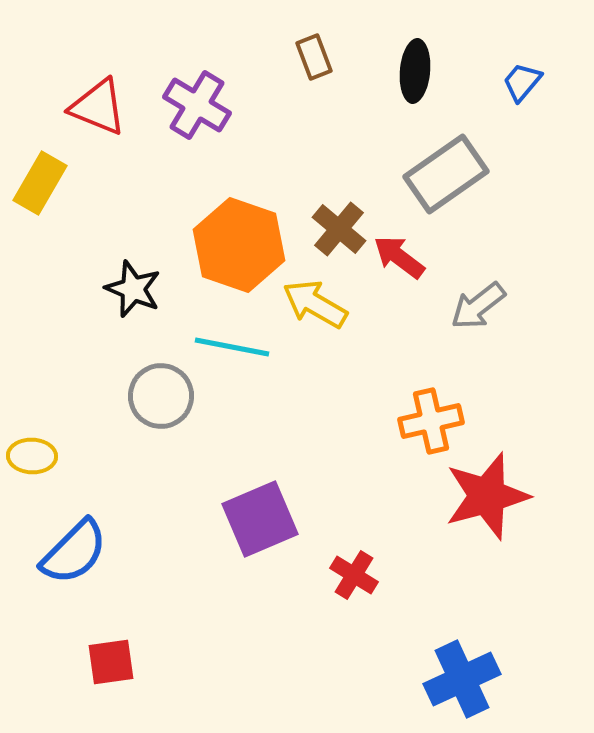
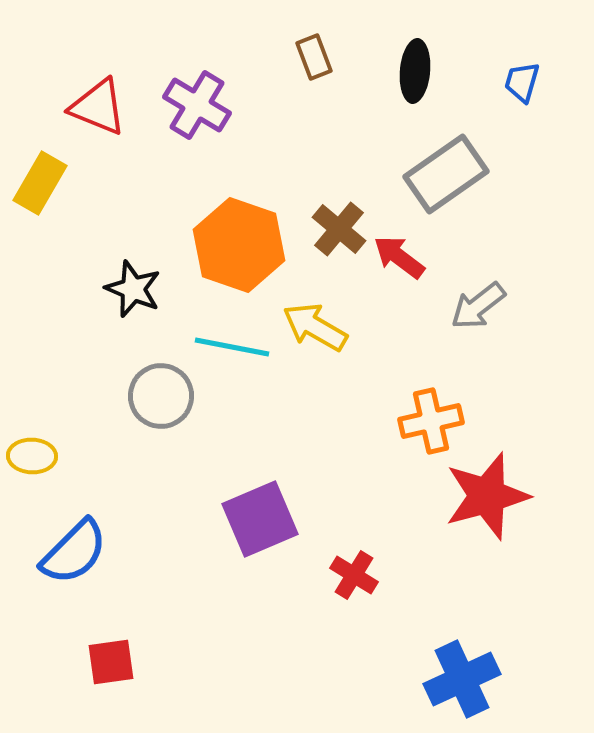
blue trapezoid: rotated 24 degrees counterclockwise
yellow arrow: moved 23 px down
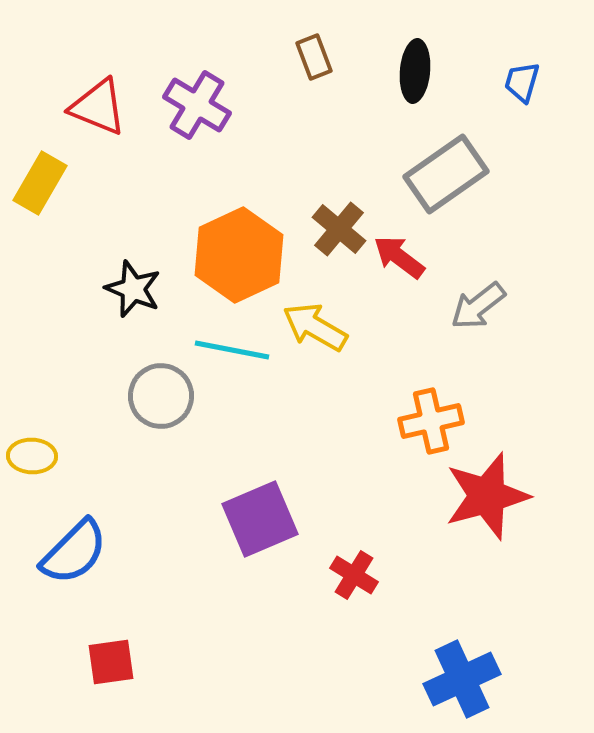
orange hexagon: moved 10 px down; rotated 16 degrees clockwise
cyan line: moved 3 px down
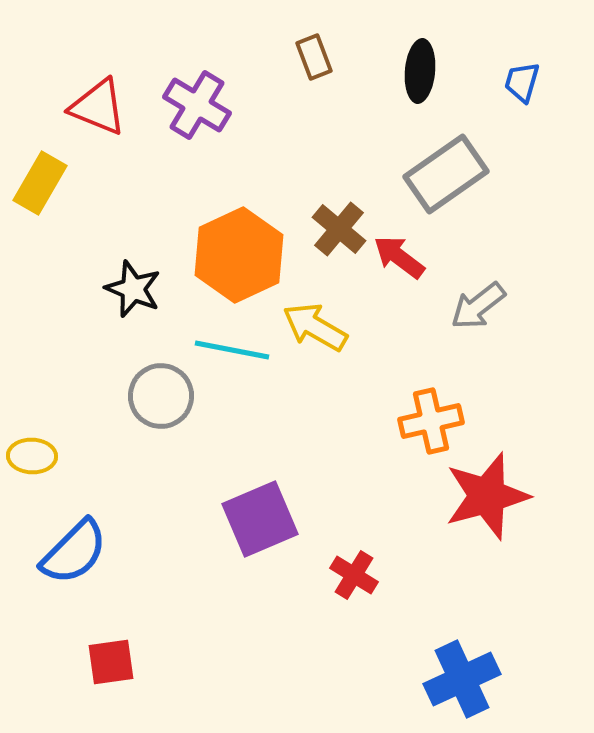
black ellipse: moved 5 px right
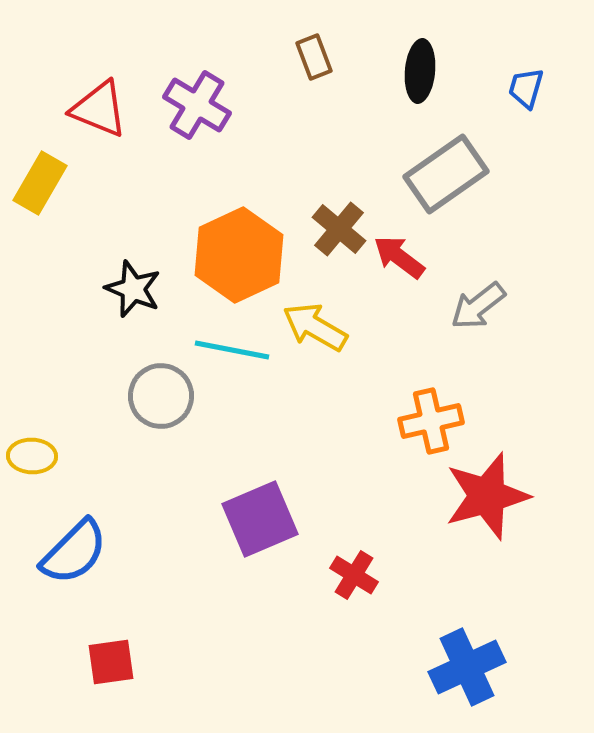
blue trapezoid: moved 4 px right, 6 px down
red triangle: moved 1 px right, 2 px down
blue cross: moved 5 px right, 12 px up
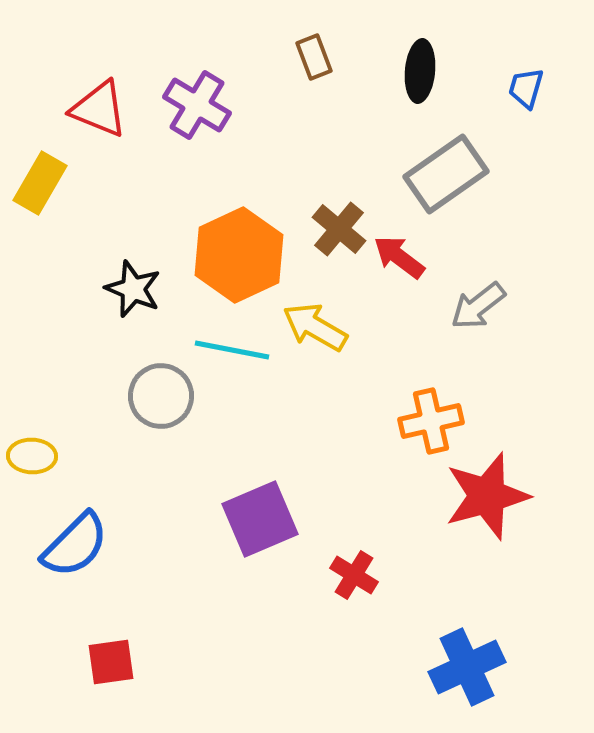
blue semicircle: moved 1 px right, 7 px up
